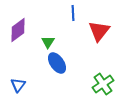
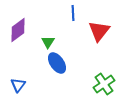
green cross: moved 1 px right
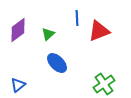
blue line: moved 4 px right, 5 px down
red triangle: rotated 30 degrees clockwise
green triangle: moved 8 px up; rotated 16 degrees clockwise
blue ellipse: rotated 10 degrees counterclockwise
blue triangle: rotated 14 degrees clockwise
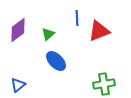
blue ellipse: moved 1 px left, 2 px up
green cross: rotated 25 degrees clockwise
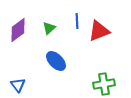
blue line: moved 3 px down
green triangle: moved 1 px right, 6 px up
blue triangle: rotated 28 degrees counterclockwise
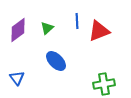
green triangle: moved 2 px left
blue triangle: moved 1 px left, 7 px up
